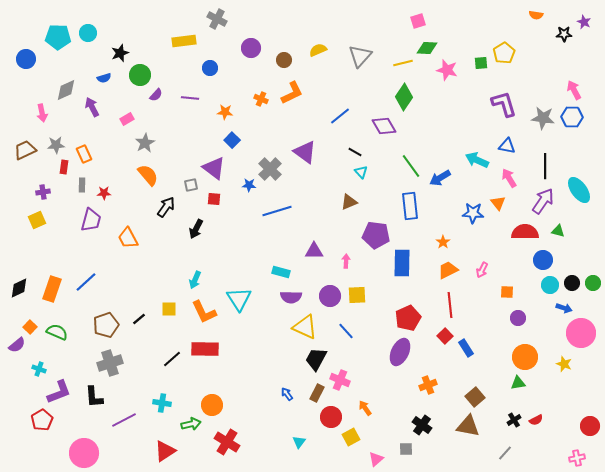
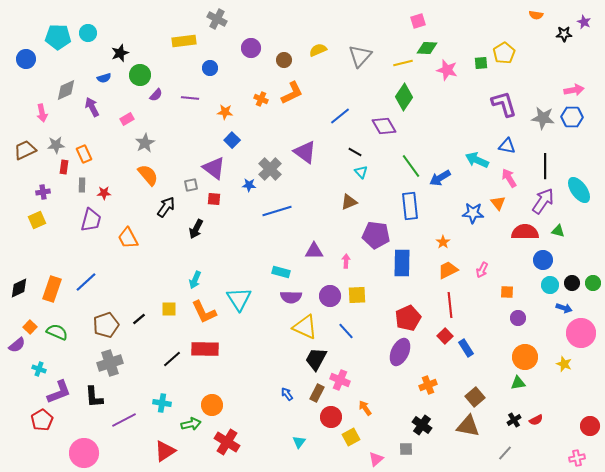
pink arrow at (574, 90): rotated 108 degrees clockwise
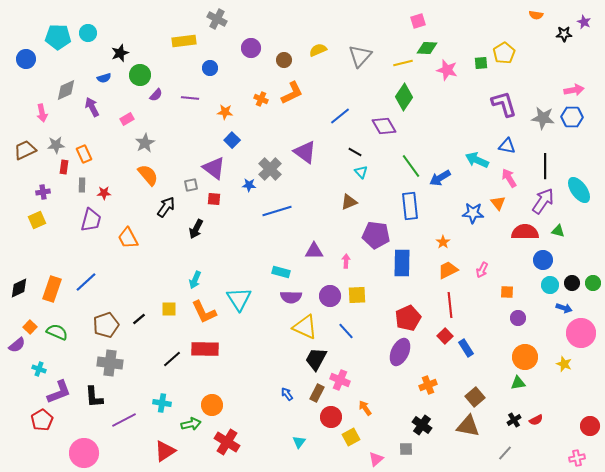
gray cross at (110, 363): rotated 25 degrees clockwise
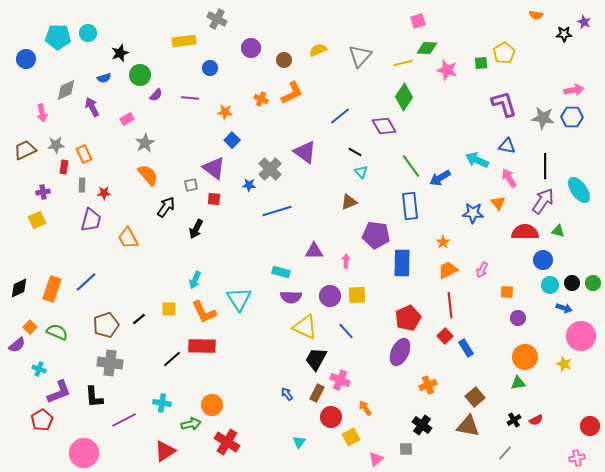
pink circle at (581, 333): moved 3 px down
red rectangle at (205, 349): moved 3 px left, 3 px up
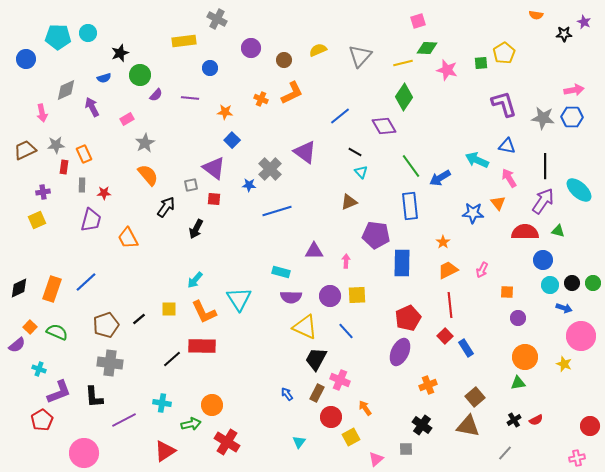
cyan ellipse at (579, 190): rotated 12 degrees counterclockwise
cyan arrow at (195, 280): rotated 18 degrees clockwise
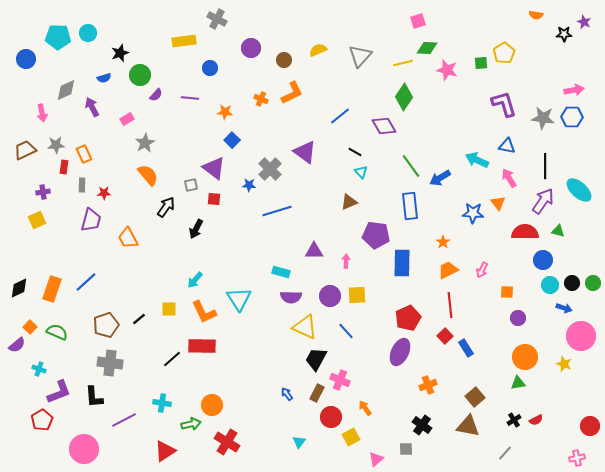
pink circle at (84, 453): moved 4 px up
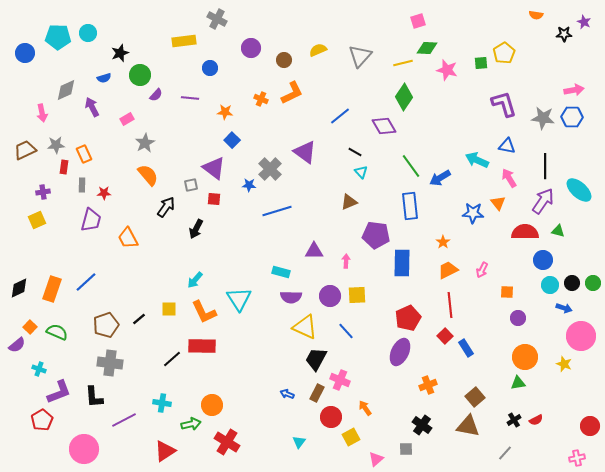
blue circle at (26, 59): moved 1 px left, 6 px up
blue arrow at (287, 394): rotated 32 degrees counterclockwise
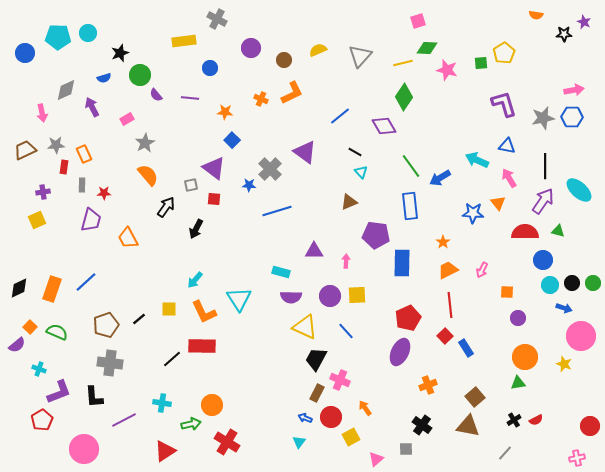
purple semicircle at (156, 95): rotated 96 degrees clockwise
gray star at (543, 118): rotated 20 degrees counterclockwise
blue arrow at (287, 394): moved 18 px right, 24 px down
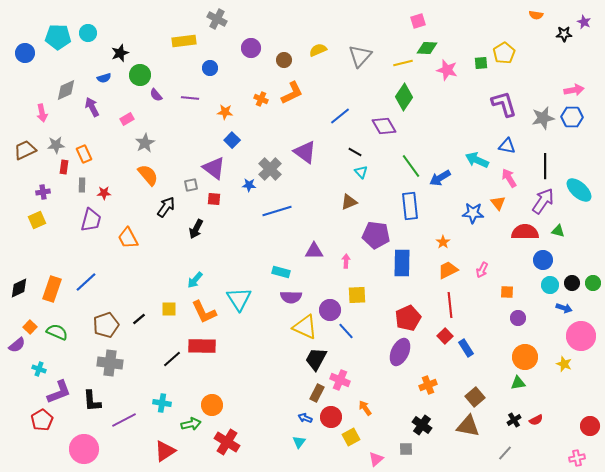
purple circle at (330, 296): moved 14 px down
black L-shape at (94, 397): moved 2 px left, 4 px down
